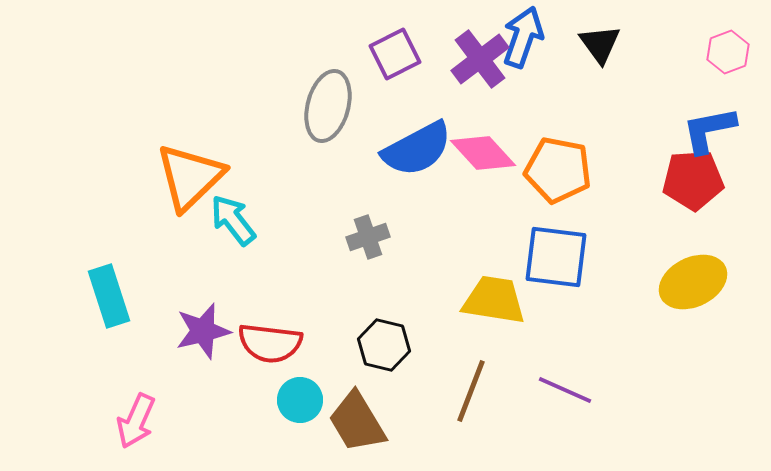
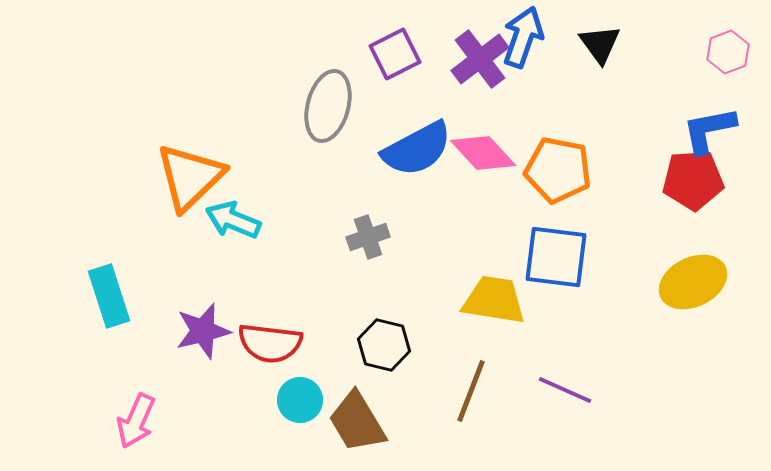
cyan arrow: rotated 30 degrees counterclockwise
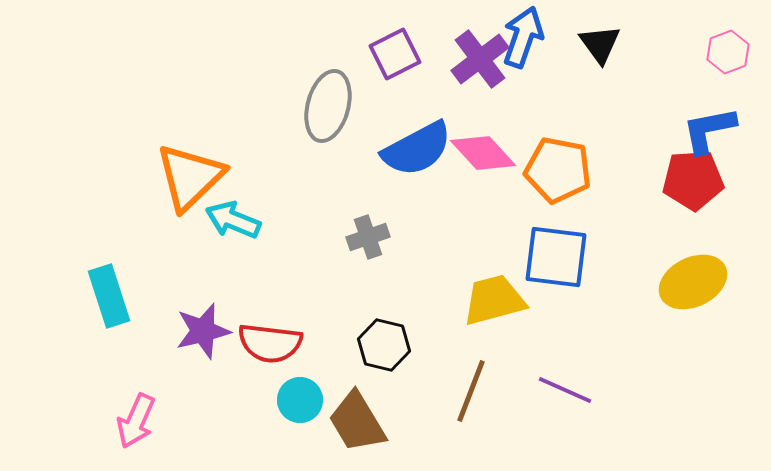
yellow trapezoid: rotated 24 degrees counterclockwise
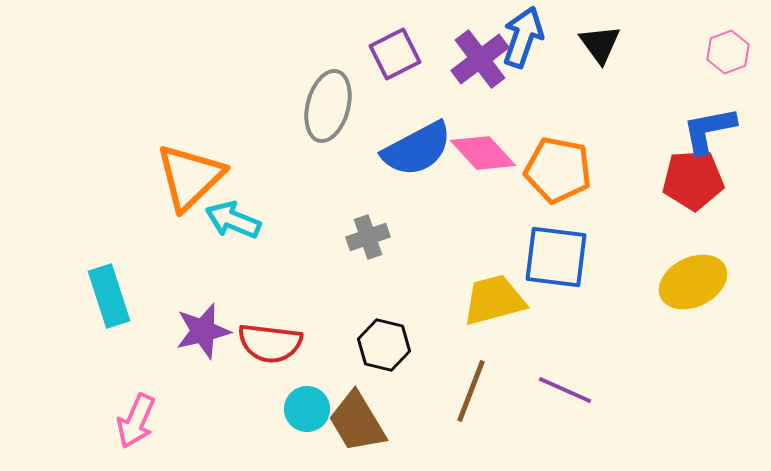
cyan circle: moved 7 px right, 9 px down
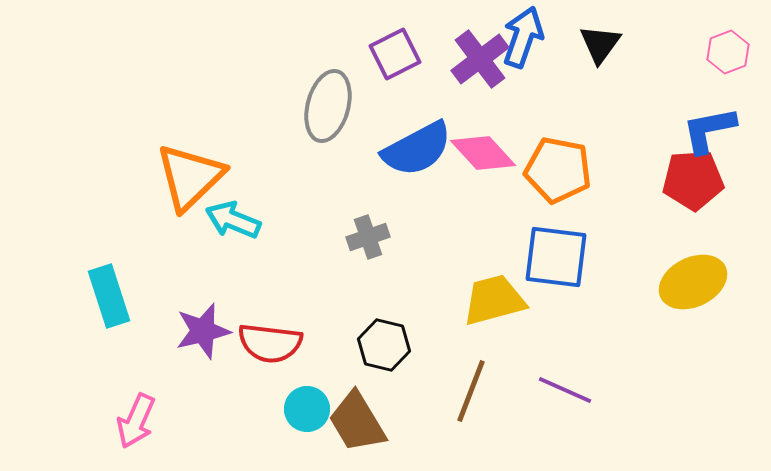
black triangle: rotated 12 degrees clockwise
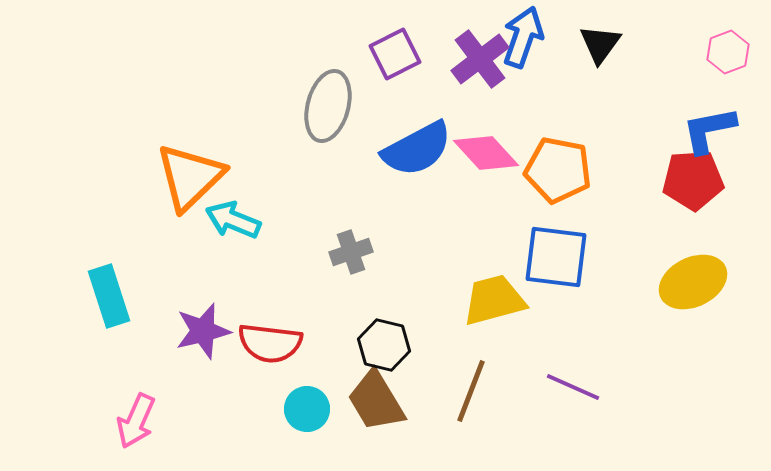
pink diamond: moved 3 px right
gray cross: moved 17 px left, 15 px down
purple line: moved 8 px right, 3 px up
brown trapezoid: moved 19 px right, 21 px up
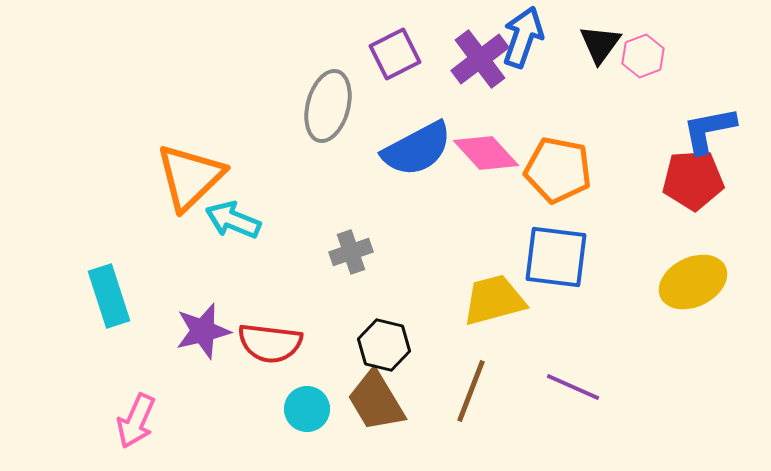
pink hexagon: moved 85 px left, 4 px down
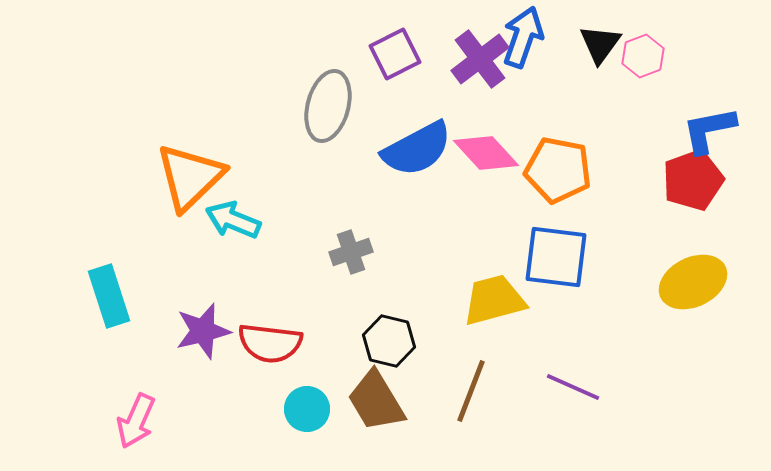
red pentagon: rotated 16 degrees counterclockwise
black hexagon: moved 5 px right, 4 px up
